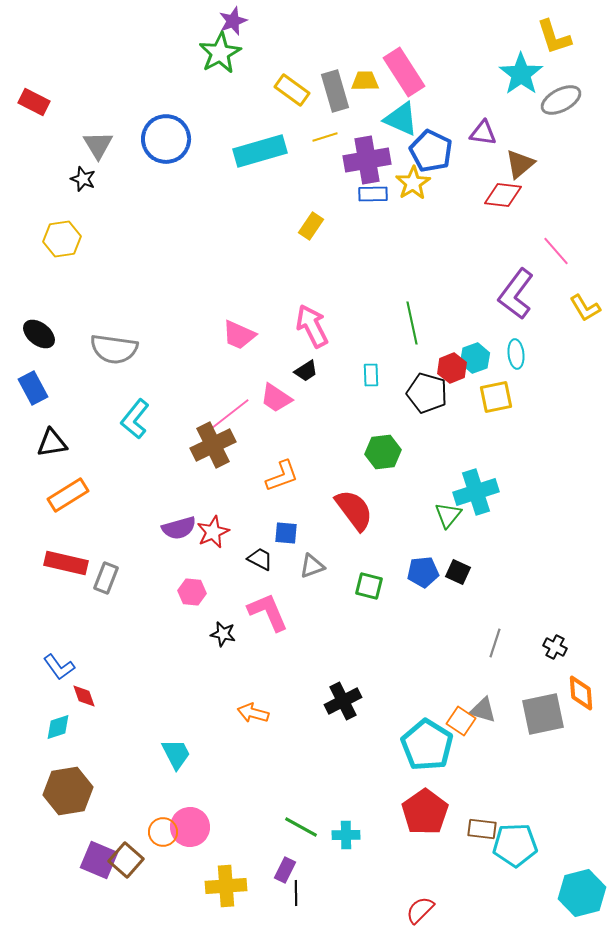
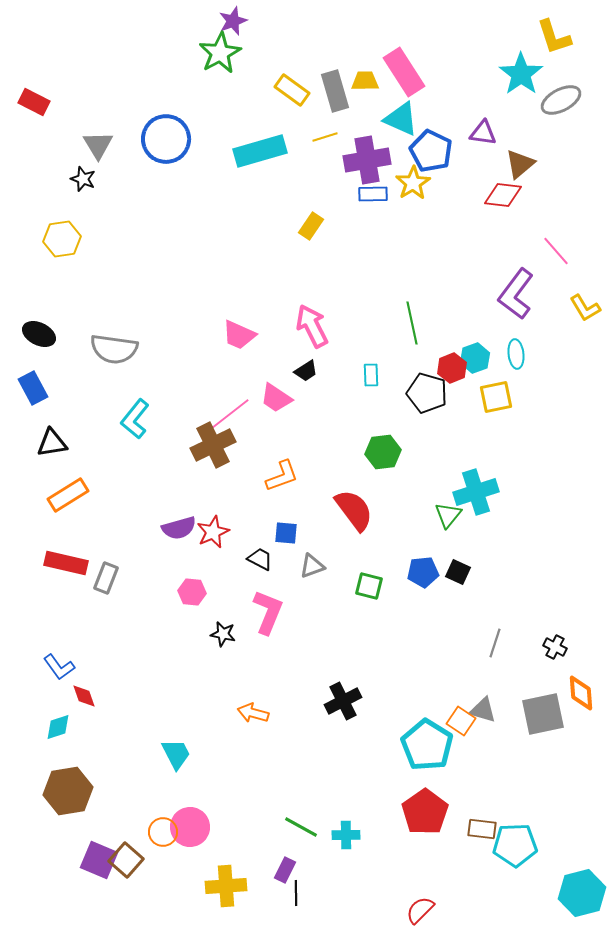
black ellipse at (39, 334): rotated 12 degrees counterclockwise
pink L-shape at (268, 612): rotated 45 degrees clockwise
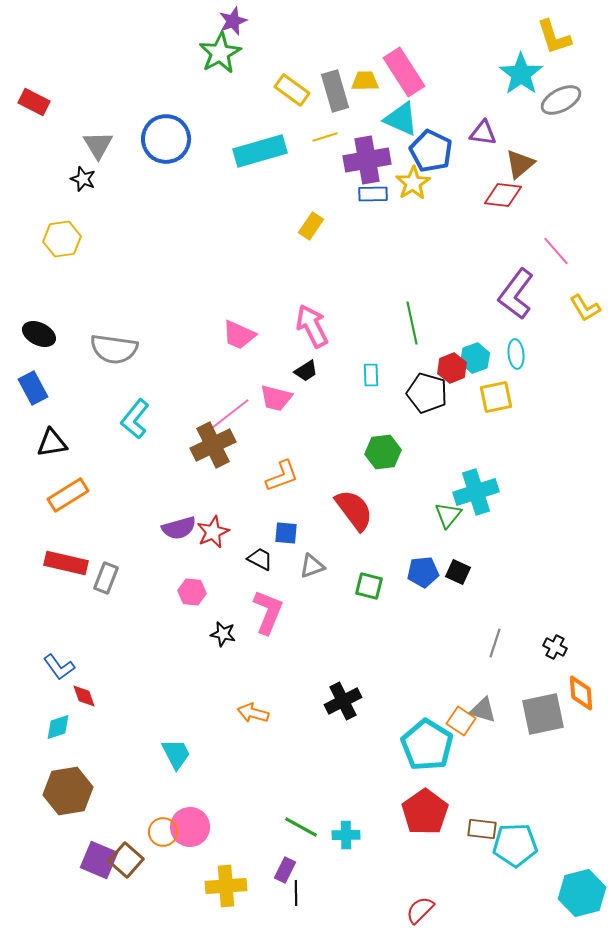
pink trapezoid at (276, 398): rotated 20 degrees counterclockwise
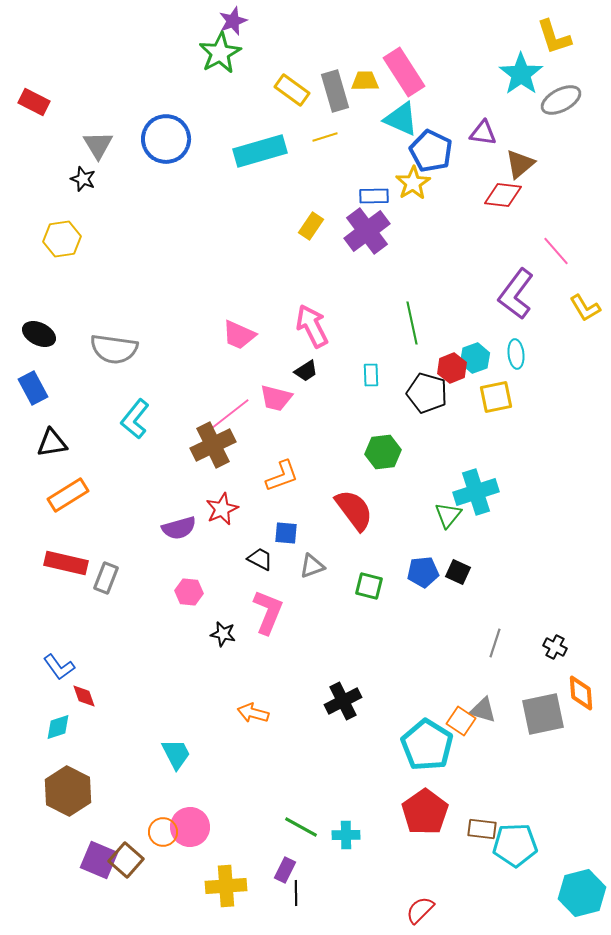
purple cross at (367, 160): moved 71 px down; rotated 27 degrees counterclockwise
blue rectangle at (373, 194): moved 1 px right, 2 px down
red star at (213, 532): moved 9 px right, 23 px up
pink hexagon at (192, 592): moved 3 px left
brown hexagon at (68, 791): rotated 24 degrees counterclockwise
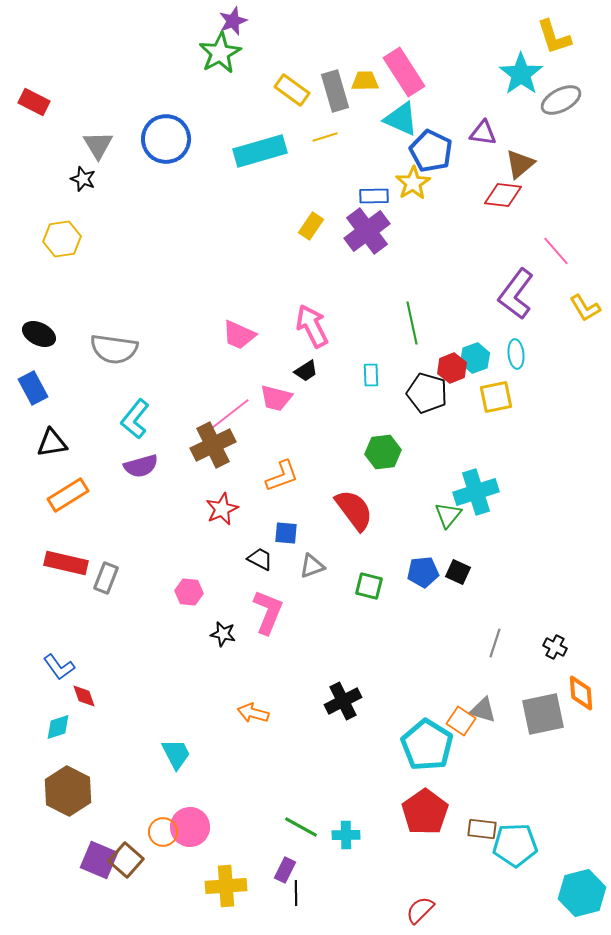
purple semicircle at (179, 528): moved 38 px left, 62 px up
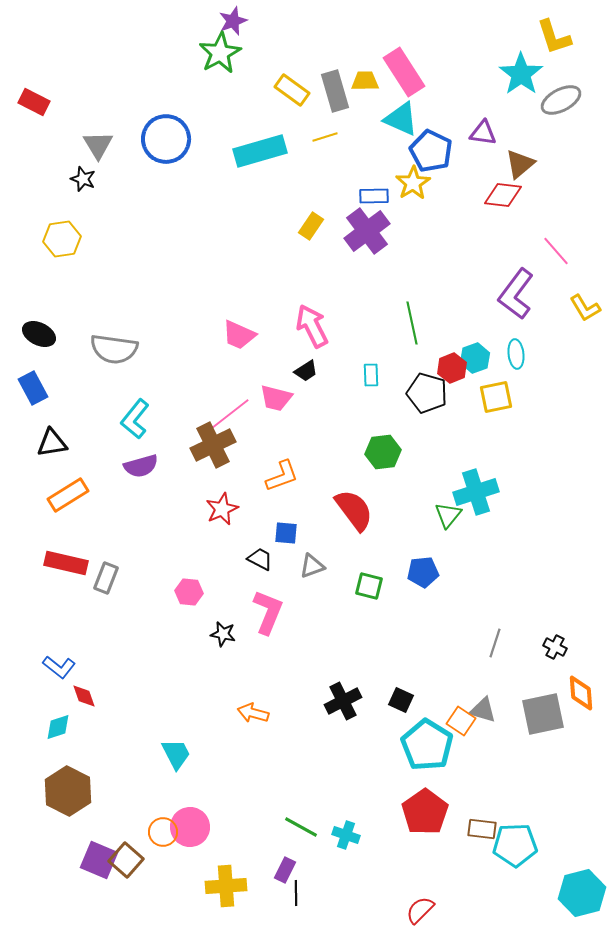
black square at (458, 572): moved 57 px left, 128 px down
blue L-shape at (59, 667): rotated 16 degrees counterclockwise
cyan cross at (346, 835): rotated 20 degrees clockwise
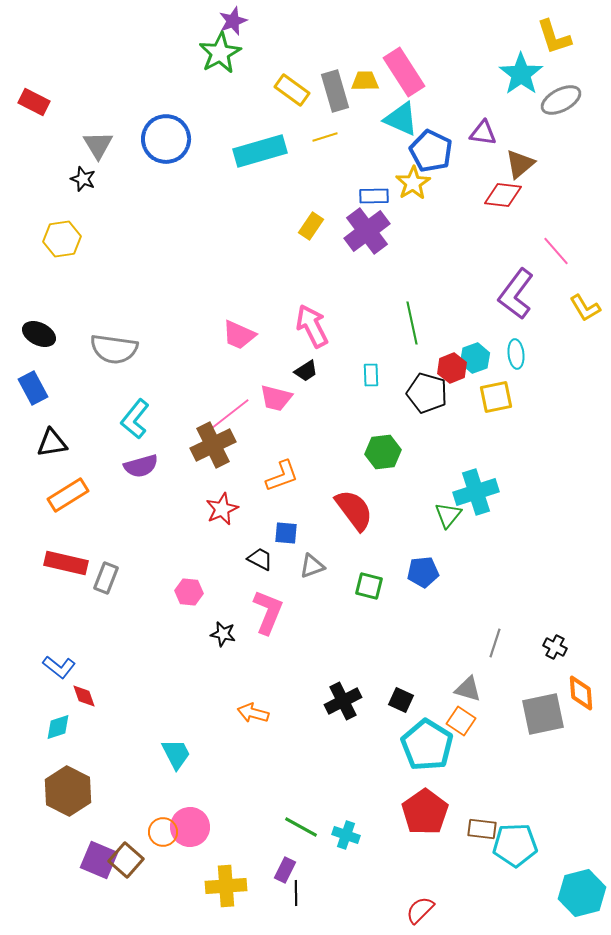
gray triangle at (483, 710): moved 15 px left, 21 px up
